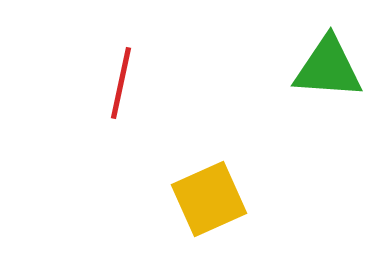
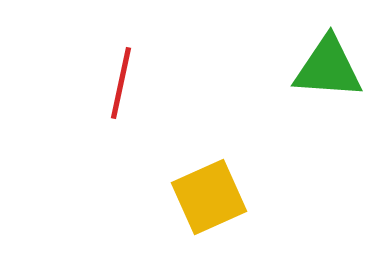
yellow square: moved 2 px up
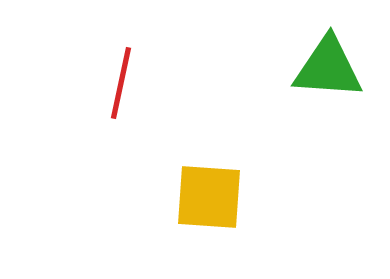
yellow square: rotated 28 degrees clockwise
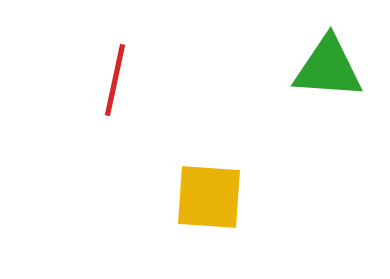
red line: moved 6 px left, 3 px up
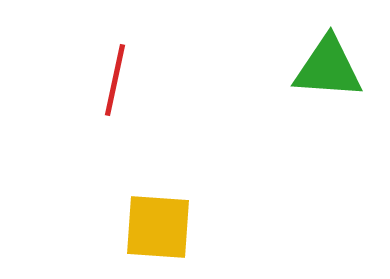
yellow square: moved 51 px left, 30 px down
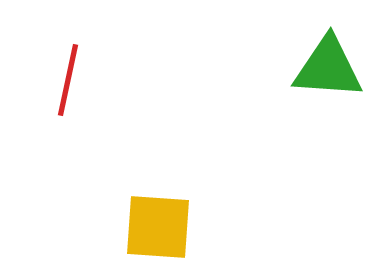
red line: moved 47 px left
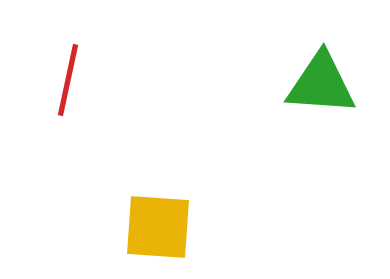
green triangle: moved 7 px left, 16 px down
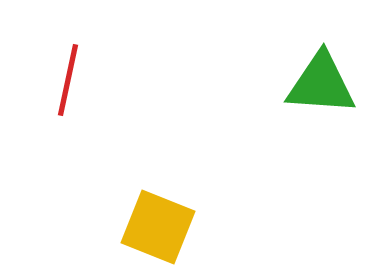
yellow square: rotated 18 degrees clockwise
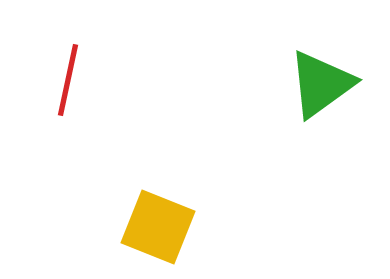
green triangle: rotated 40 degrees counterclockwise
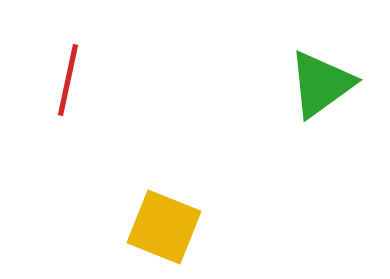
yellow square: moved 6 px right
